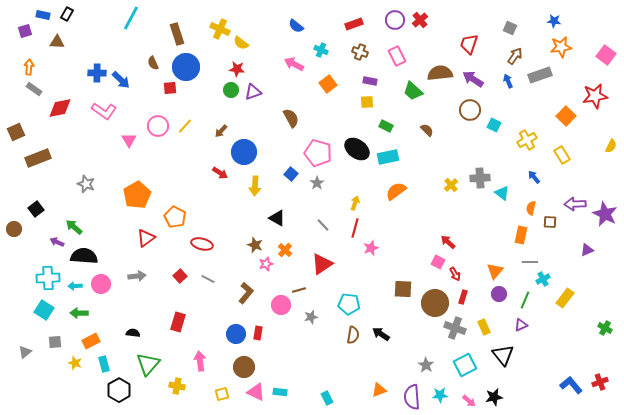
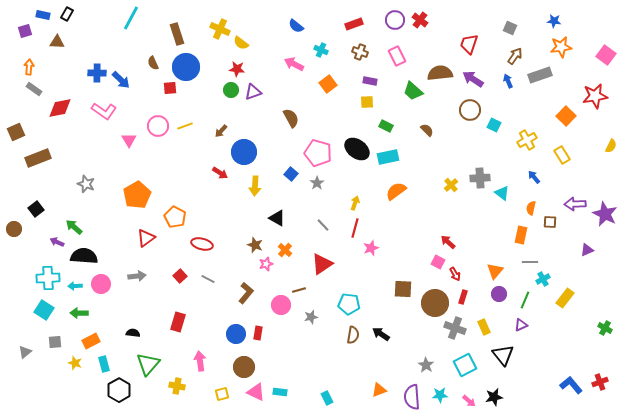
red cross at (420, 20): rotated 14 degrees counterclockwise
yellow line at (185, 126): rotated 28 degrees clockwise
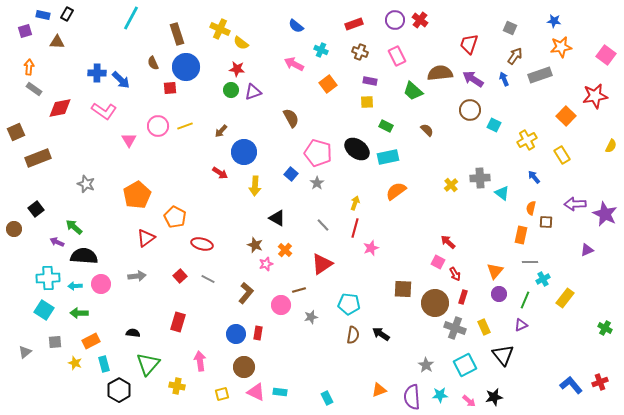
blue arrow at (508, 81): moved 4 px left, 2 px up
brown square at (550, 222): moved 4 px left
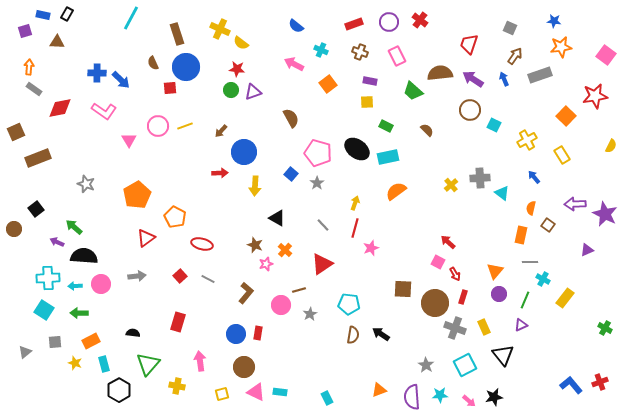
purple circle at (395, 20): moved 6 px left, 2 px down
red arrow at (220, 173): rotated 35 degrees counterclockwise
brown square at (546, 222): moved 2 px right, 3 px down; rotated 32 degrees clockwise
cyan cross at (543, 279): rotated 32 degrees counterclockwise
gray star at (311, 317): moved 1 px left, 3 px up; rotated 16 degrees counterclockwise
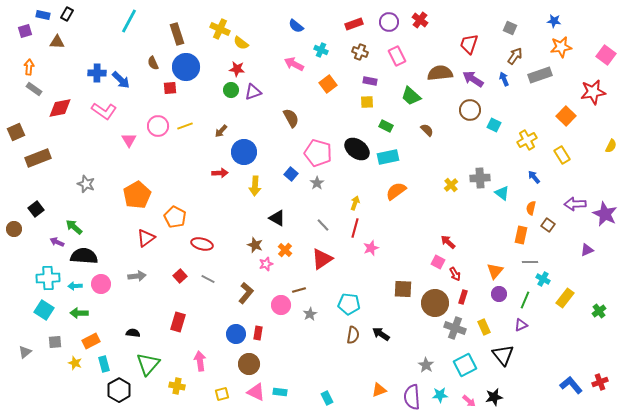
cyan line at (131, 18): moved 2 px left, 3 px down
green trapezoid at (413, 91): moved 2 px left, 5 px down
red star at (595, 96): moved 2 px left, 4 px up
red triangle at (322, 264): moved 5 px up
green cross at (605, 328): moved 6 px left, 17 px up; rotated 24 degrees clockwise
brown circle at (244, 367): moved 5 px right, 3 px up
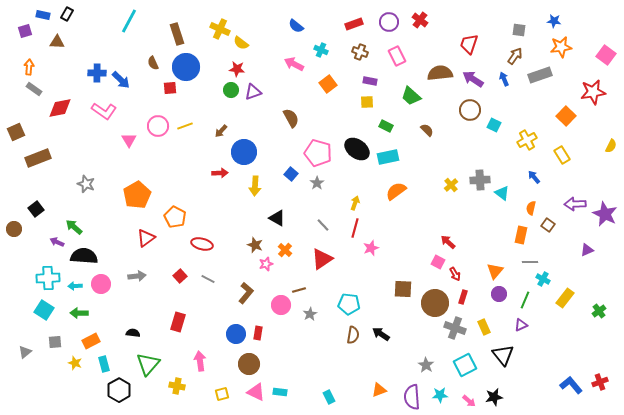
gray square at (510, 28): moved 9 px right, 2 px down; rotated 16 degrees counterclockwise
gray cross at (480, 178): moved 2 px down
cyan rectangle at (327, 398): moved 2 px right, 1 px up
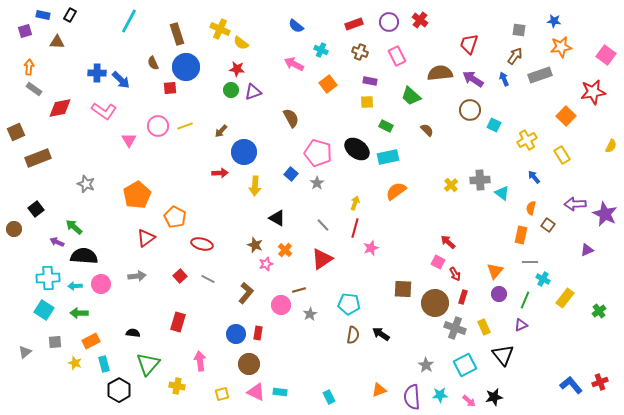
black rectangle at (67, 14): moved 3 px right, 1 px down
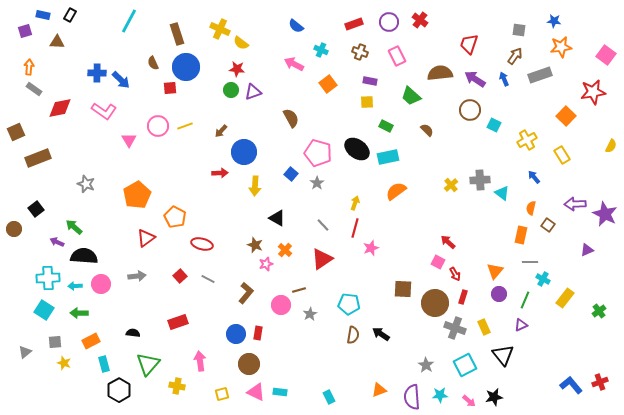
purple arrow at (473, 79): moved 2 px right
red rectangle at (178, 322): rotated 54 degrees clockwise
yellow star at (75, 363): moved 11 px left
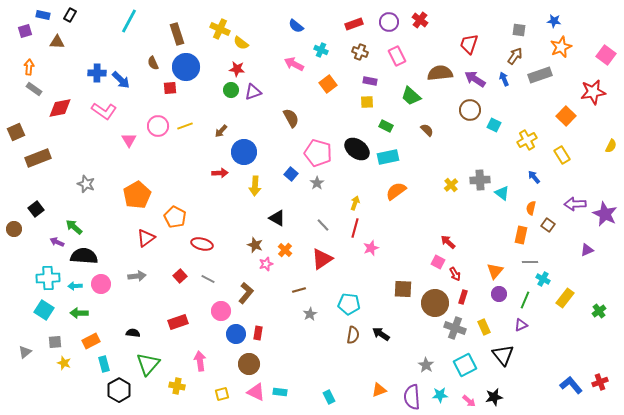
orange star at (561, 47): rotated 15 degrees counterclockwise
pink circle at (281, 305): moved 60 px left, 6 px down
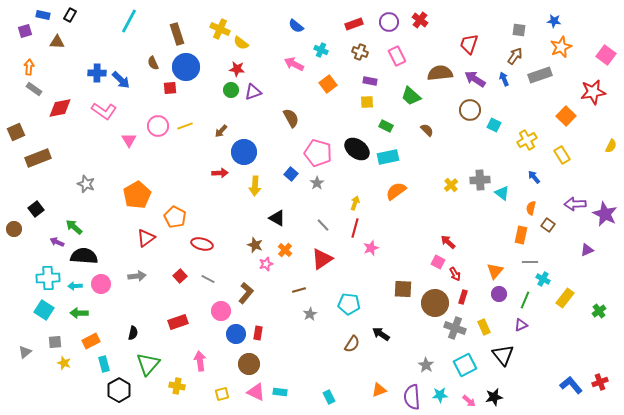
black semicircle at (133, 333): rotated 96 degrees clockwise
brown semicircle at (353, 335): moved 1 px left, 9 px down; rotated 24 degrees clockwise
